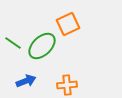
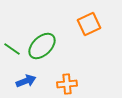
orange square: moved 21 px right
green line: moved 1 px left, 6 px down
orange cross: moved 1 px up
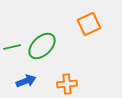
green line: moved 2 px up; rotated 48 degrees counterclockwise
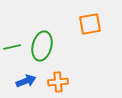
orange square: moved 1 px right; rotated 15 degrees clockwise
green ellipse: rotated 32 degrees counterclockwise
orange cross: moved 9 px left, 2 px up
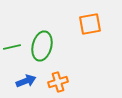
orange cross: rotated 12 degrees counterclockwise
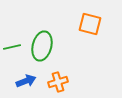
orange square: rotated 25 degrees clockwise
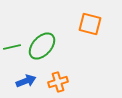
green ellipse: rotated 28 degrees clockwise
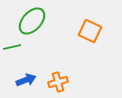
orange square: moved 7 px down; rotated 10 degrees clockwise
green ellipse: moved 10 px left, 25 px up
blue arrow: moved 1 px up
